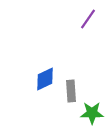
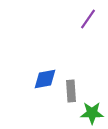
blue diamond: rotated 15 degrees clockwise
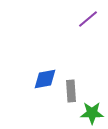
purple line: rotated 15 degrees clockwise
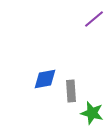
purple line: moved 6 px right
green star: rotated 15 degrees clockwise
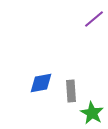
blue diamond: moved 4 px left, 4 px down
green star: rotated 15 degrees clockwise
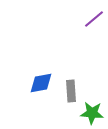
green star: rotated 25 degrees counterclockwise
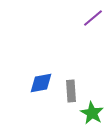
purple line: moved 1 px left, 1 px up
green star: rotated 25 degrees clockwise
